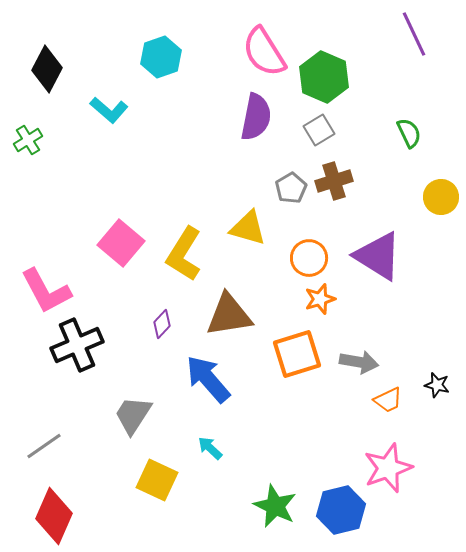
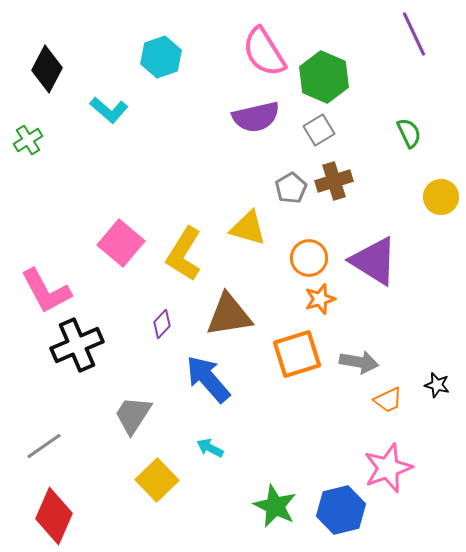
purple semicircle: rotated 66 degrees clockwise
purple triangle: moved 4 px left, 5 px down
cyan arrow: rotated 16 degrees counterclockwise
yellow square: rotated 21 degrees clockwise
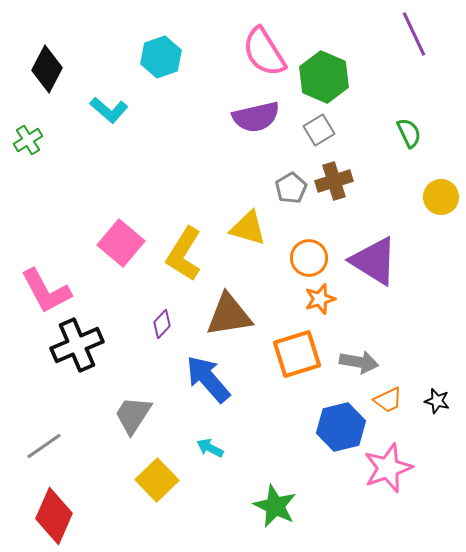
black star: moved 16 px down
blue hexagon: moved 83 px up
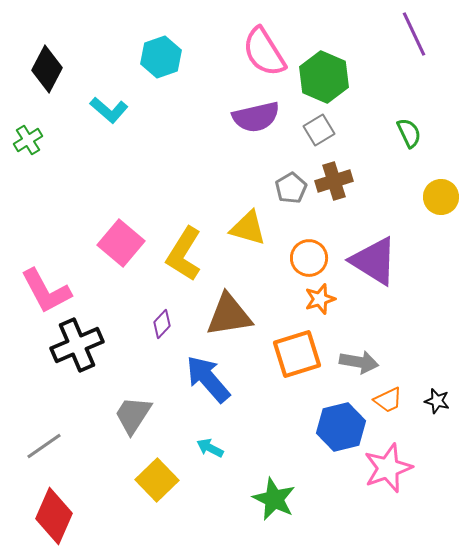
green star: moved 1 px left, 7 px up
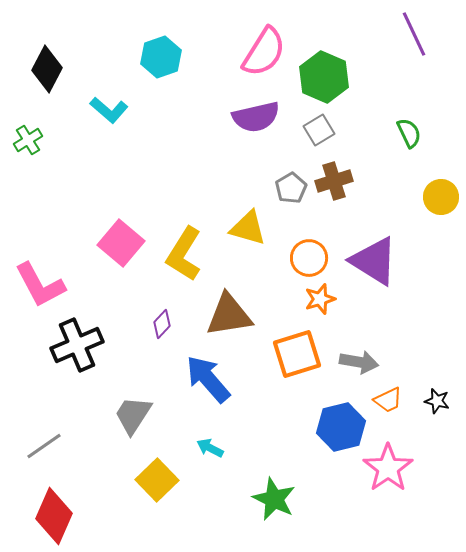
pink semicircle: rotated 116 degrees counterclockwise
pink L-shape: moved 6 px left, 6 px up
pink star: rotated 15 degrees counterclockwise
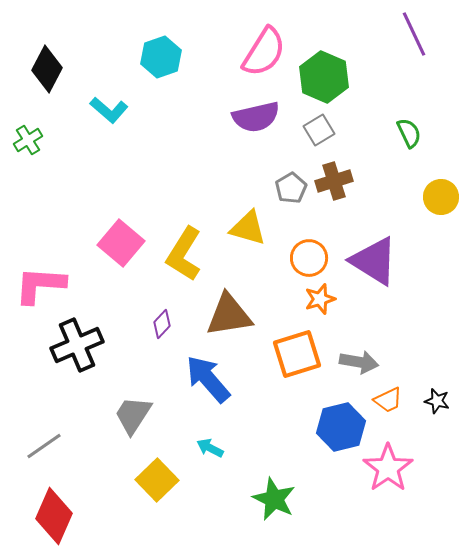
pink L-shape: rotated 122 degrees clockwise
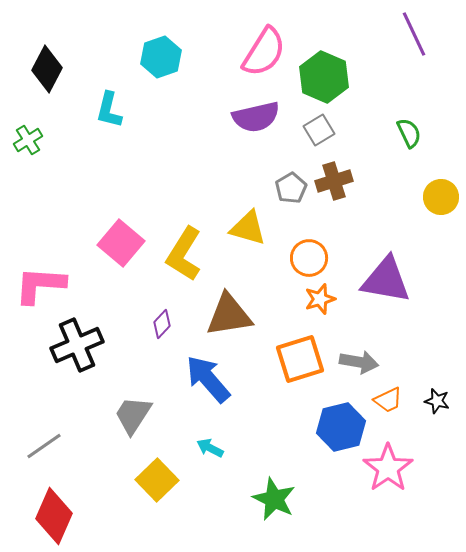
cyan L-shape: rotated 63 degrees clockwise
purple triangle: moved 12 px right, 19 px down; rotated 22 degrees counterclockwise
orange square: moved 3 px right, 5 px down
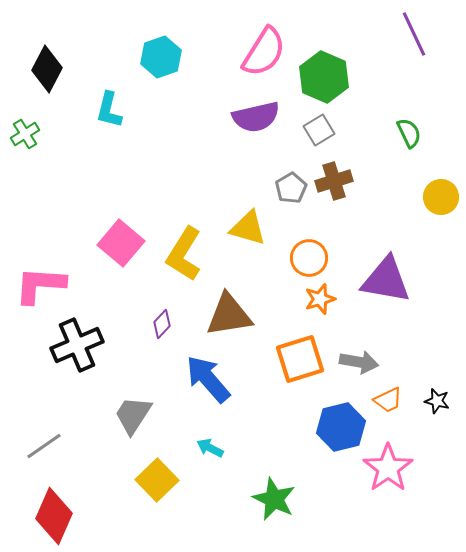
green cross: moved 3 px left, 6 px up
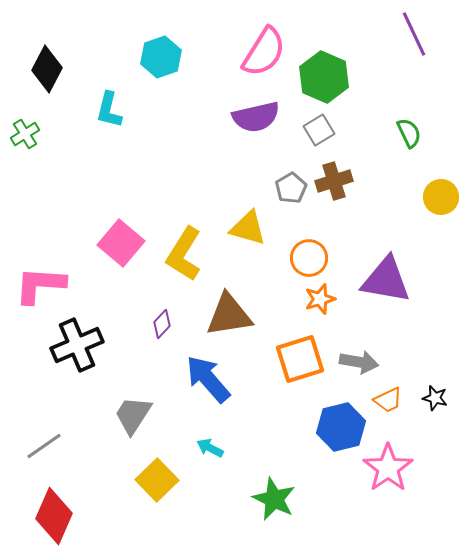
black star: moved 2 px left, 3 px up
